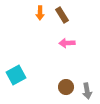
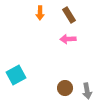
brown rectangle: moved 7 px right
pink arrow: moved 1 px right, 4 px up
brown circle: moved 1 px left, 1 px down
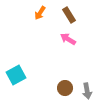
orange arrow: rotated 32 degrees clockwise
pink arrow: rotated 35 degrees clockwise
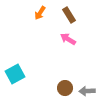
cyan square: moved 1 px left, 1 px up
gray arrow: rotated 98 degrees clockwise
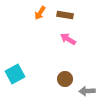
brown rectangle: moved 4 px left; rotated 49 degrees counterclockwise
brown circle: moved 9 px up
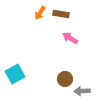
brown rectangle: moved 4 px left, 1 px up
pink arrow: moved 2 px right, 1 px up
gray arrow: moved 5 px left
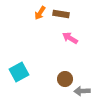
cyan square: moved 4 px right, 2 px up
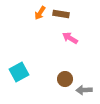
gray arrow: moved 2 px right, 1 px up
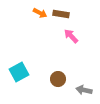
orange arrow: rotated 96 degrees counterclockwise
pink arrow: moved 1 px right, 2 px up; rotated 14 degrees clockwise
brown circle: moved 7 px left
gray arrow: rotated 14 degrees clockwise
